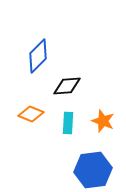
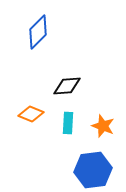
blue diamond: moved 24 px up
orange star: moved 5 px down
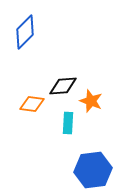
blue diamond: moved 13 px left
black diamond: moved 4 px left
orange diamond: moved 1 px right, 10 px up; rotated 15 degrees counterclockwise
orange star: moved 12 px left, 25 px up
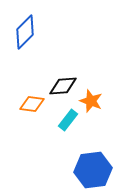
cyan rectangle: moved 3 px up; rotated 35 degrees clockwise
